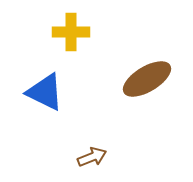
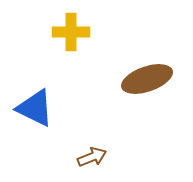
brown ellipse: rotated 12 degrees clockwise
blue triangle: moved 10 px left, 16 px down
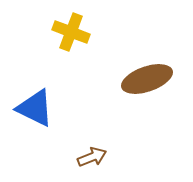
yellow cross: rotated 21 degrees clockwise
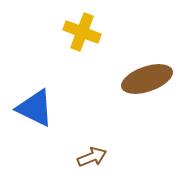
yellow cross: moved 11 px right
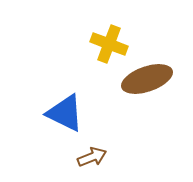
yellow cross: moved 27 px right, 12 px down
blue triangle: moved 30 px right, 5 px down
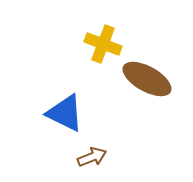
yellow cross: moved 6 px left
brown ellipse: rotated 48 degrees clockwise
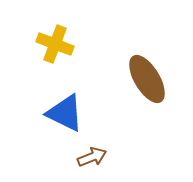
yellow cross: moved 48 px left
brown ellipse: rotated 30 degrees clockwise
